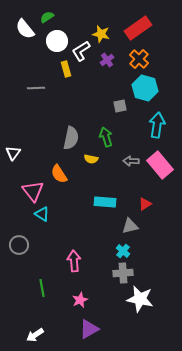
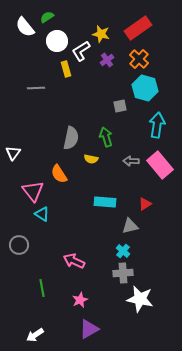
white semicircle: moved 2 px up
pink arrow: rotated 60 degrees counterclockwise
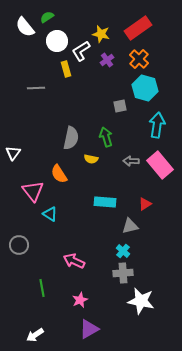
cyan triangle: moved 8 px right
white star: moved 1 px right, 2 px down
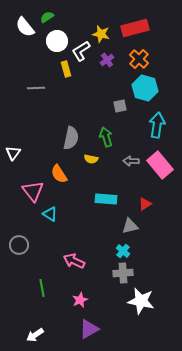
red rectangle: moved 3 px left; rotated 20 degrees clockwise
cyan rectangle: moved 1 px right, 3 px up
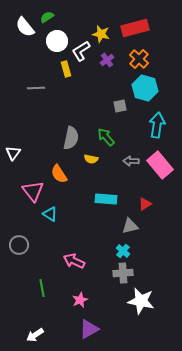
green arrow: rotated 24 degrees counterclockwise
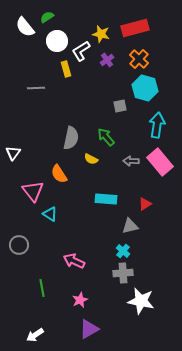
yellow semicircle: rotated 16 degrees clockwise
pink rectangle: moved 3 px up
